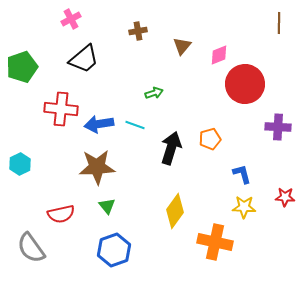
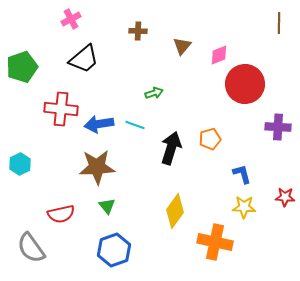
brown cross: rotated 12 degrees clockwise
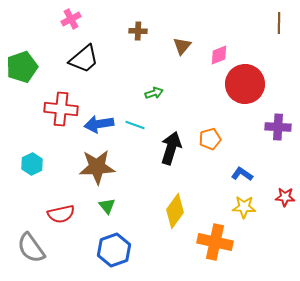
cyan hexagon: moved 12 px right
blue L-shape: rotated 40 degrees counterclockwise
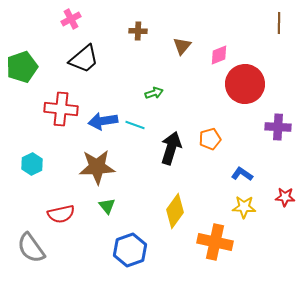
blue arrow: moved 4 px right, 3 px up
blue hexagon: moved 16 px right
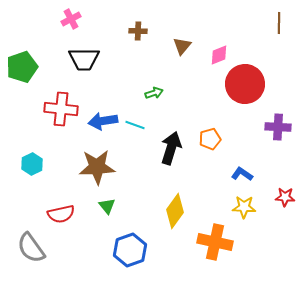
black trapezoid: rotated 40 degrees clockwise
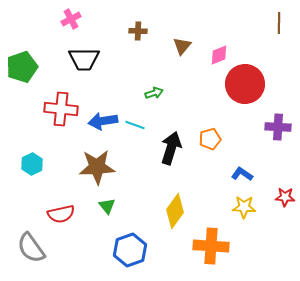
orange cross: moved 4 px left, 4 px down; rotated 8 degrees counterclockwise
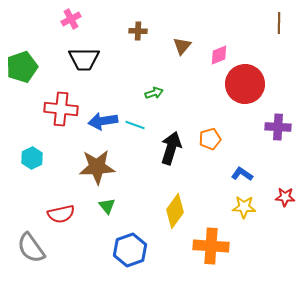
cyan hexagon: moved 6 px up
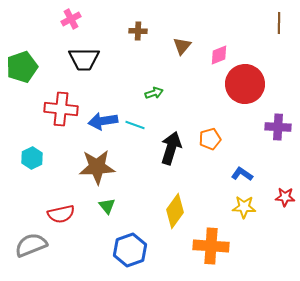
gray semicircle: moved 3 px up; rotated 104 degrees clockwise
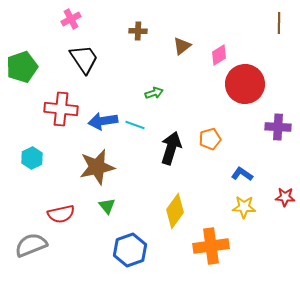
brown triangle: rotated 12 degrees clockwise
pink diamond: rotated 10 degrees counterclockwise
black trapezoid: rotated 124 degrees counterclockwise
brown star: rotated 9 degrees counterclockwise
orange cross: rotated 12 degrees counterclockwise
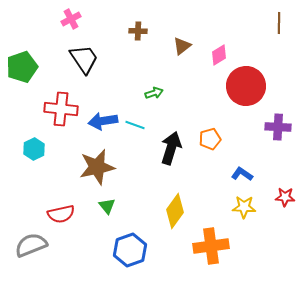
red circle: moved 1 px right, 2 px down
cyan hexagon: moved 2 px right, 9 px up
